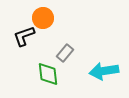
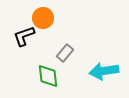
green diamond: moved 2 px down
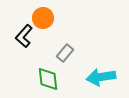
black L-shape: rotated 30 degrees counterclockwise
cyan arrow: moved 3 px left, 6 px down
green diamond: moved 3 px down
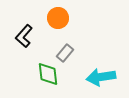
orange circle: moved 15 px right
green diamond: moved 5 px up
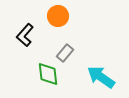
orange circle: moved 2 px up
black L-shape: moved 1 px right, 1 px up
cyan arrow: rotated 44 degrees clockwise
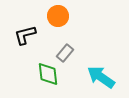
black L-shape: rotated 35 degrees clockwise
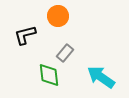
green diamond: moved 1 px right, 1 px down
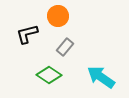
black L-shape: moved 2 px right, 1 px up
gray rectangle: moved 6 px up
green diamond: rotated 50 degrees counterclockwise
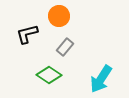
orange circle: moved 1 px right
cyan arrow: moved 2 px down; rotated 92 degrees counterclockwise
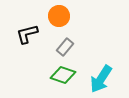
green diamond: moved 14 px right; rotated 15 degrees counterclockwise
